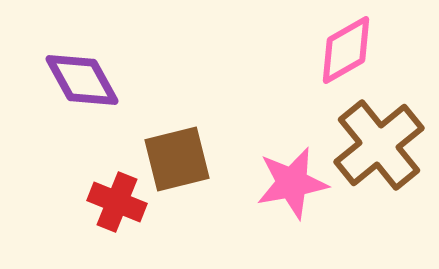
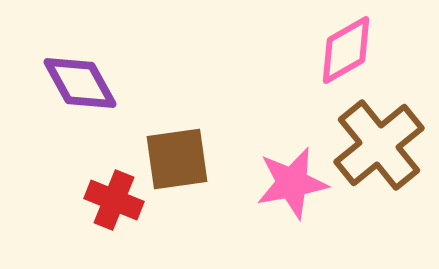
purple diamond: moved 2 px left, 3 px down
brown square: rotated 6 degrees clockwise
red cross: moved 3 px left, 2 px up
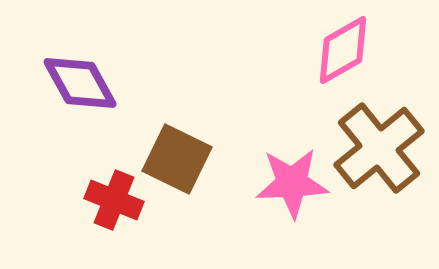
pink diamond: moved 3 px left
brown cross: moved 3 px down
brown square: rotated 34 degrees clockwise
pink star: rotated 8 degrees clockwise
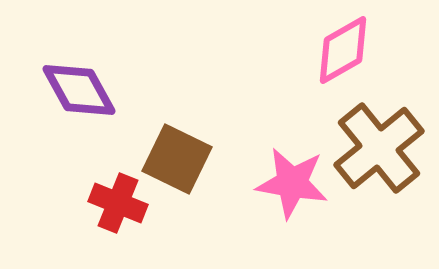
purple diamond: moved 1 px left, 7 px down
pink star: rotated 12 degrees clockwise
red cross: moved 4 px right, 3 px down
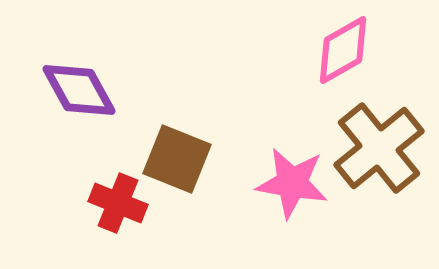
brown square: rotated 4 degrees counterclockwise
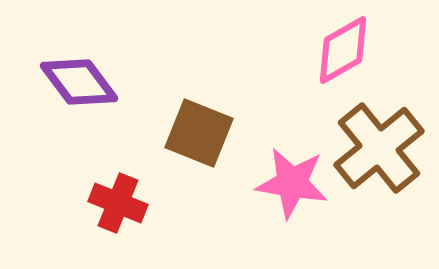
purple diamond: moved 8 px up; rotated 8 degrees counterclockwise
brown square: moved 22 px right, 26 px up
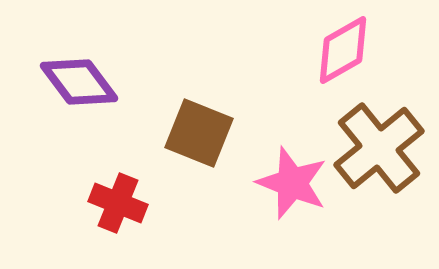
pink star: rotated 12 degrees clockwise
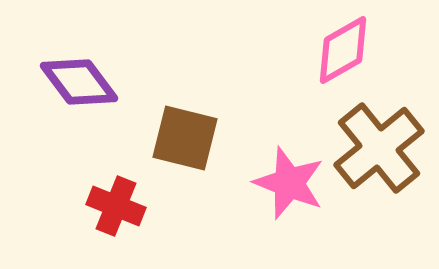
brown square: moved 14 px left, 5 px down; rotated 8 degrees counterclockwise
pink star: moved 3 px left
red cross: moved 2 px left, 3 px down
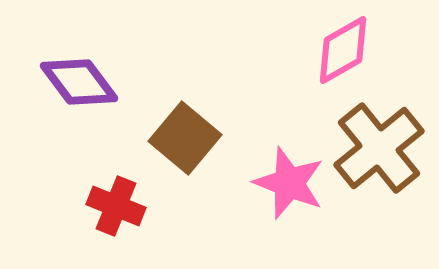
brown square: rotated 26 degrees clockwise
